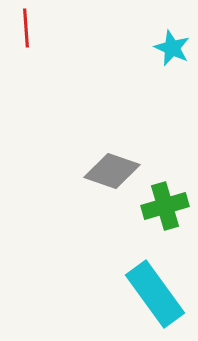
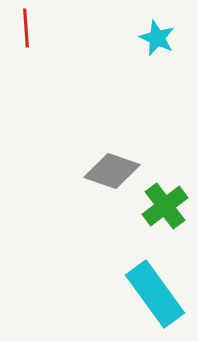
cyan star: moved 15 px left, 10 px up
green cross: rotated 21 degrees counterclockwise
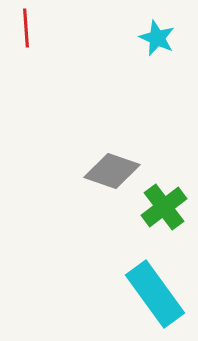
green cross: moved 1 px left, 1 px down
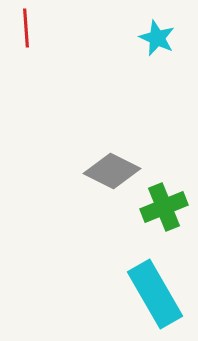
gray diamond: rotated 8 degrees clockwise
green cross: rotated 15 degrees clockwise
cyan rectangle: rotated 6 degrees clockwise
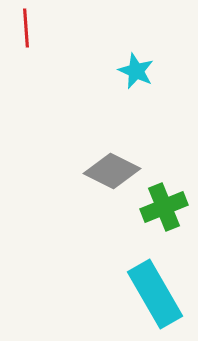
cyan star: moved 21 px left, 33 px down
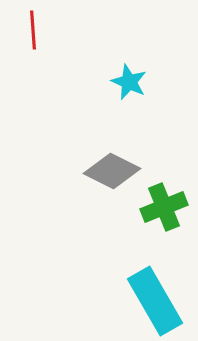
red line: moved 7 px right, 2 px down
cyan star: moved 7 px left, 11 px down
cyan rectangle: moved 7 px down
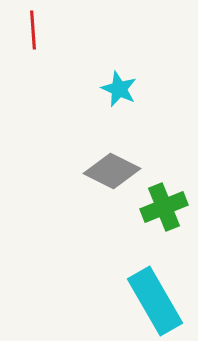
cyan star: moved 10 px left, 7 px down
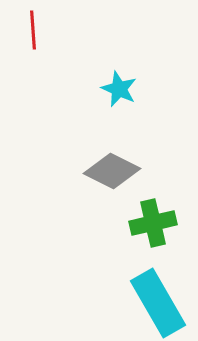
green cross: moved 11 px left, 16 px down; rotated 9 degrees clockwise
cyan rectangle: moved 3 px right, 2 px down
